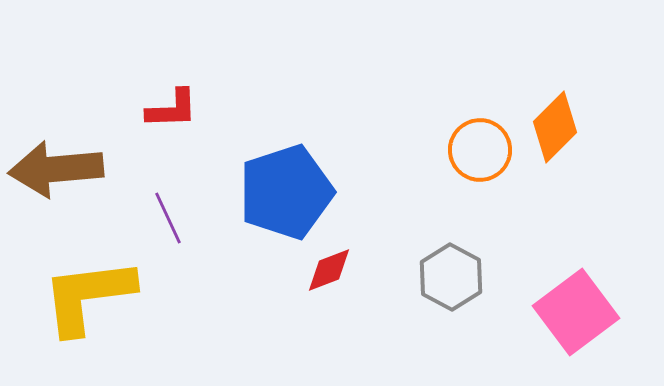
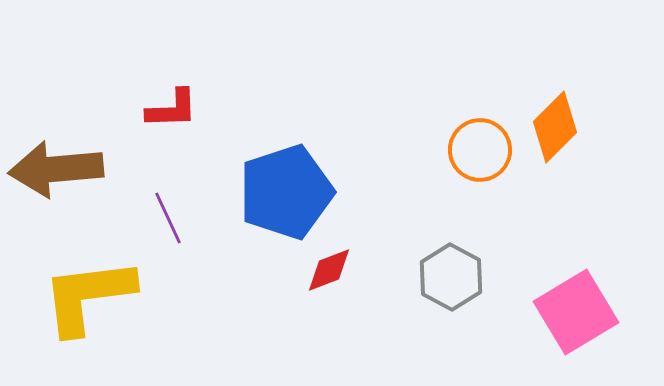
pink square: rotated 6 degrees clockwise
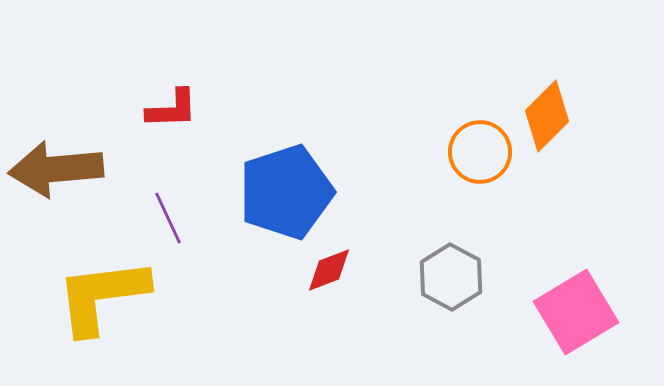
orange diamond: moved 8 px left, 11 px up
orange circle: moved 2 px down
yellow L-shape: moved 14 px right
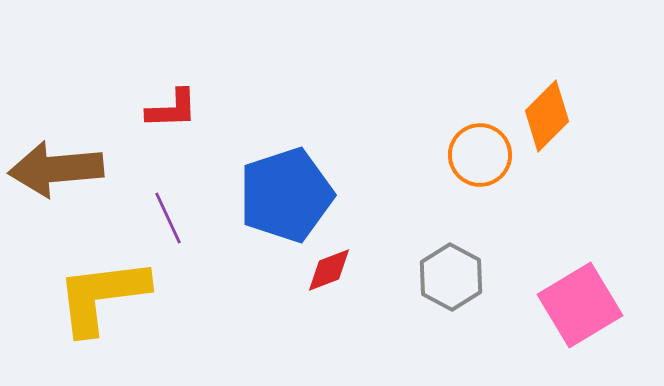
orange circle: moved 3 px down
blue pentagon: moved 3 px down
pink square: moved 4 px right, 7 px up
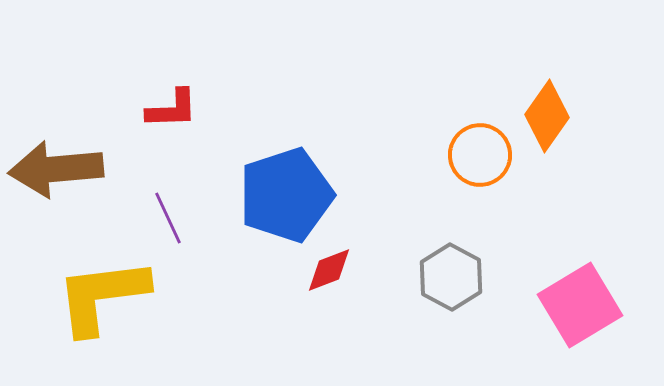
orange diamond: rotated 10 degrees counterclockwise
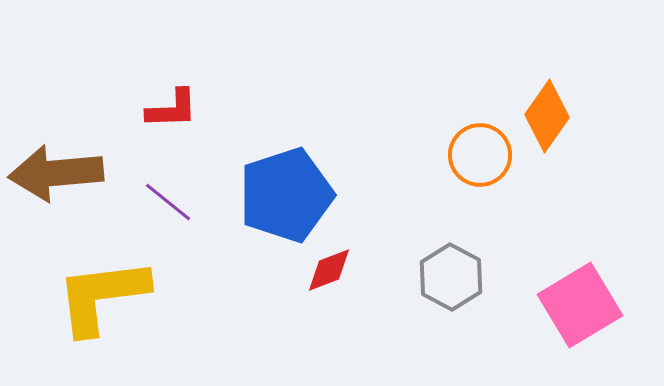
brown arrow: moved 4 px down
purple line: moved 16 px up; rotated 26 degrees counterclockwise
